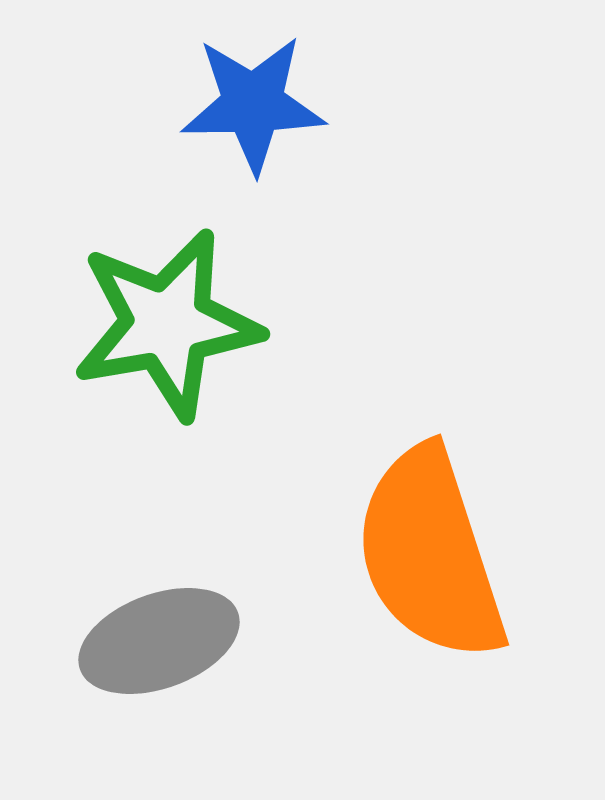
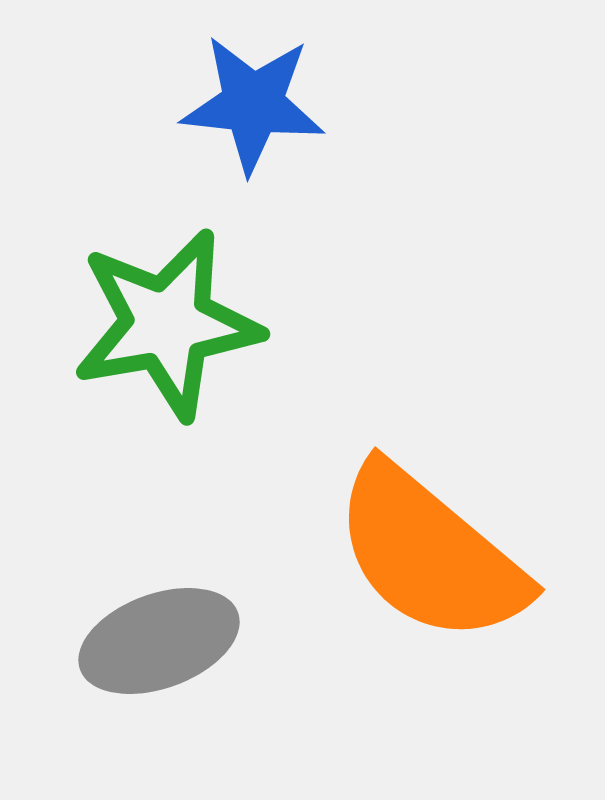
blue star: rotated 7 degrees clockwise
orange semicircle: rotated 32 degrees counterclockwise
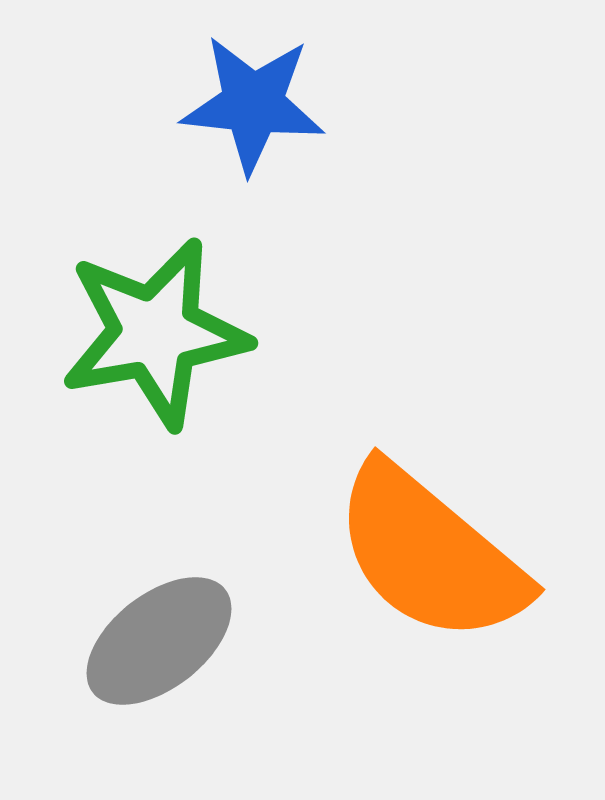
green star: moved 12 px left, 9 px down
gray ellipse: rotated 18 degrees counterclockwise
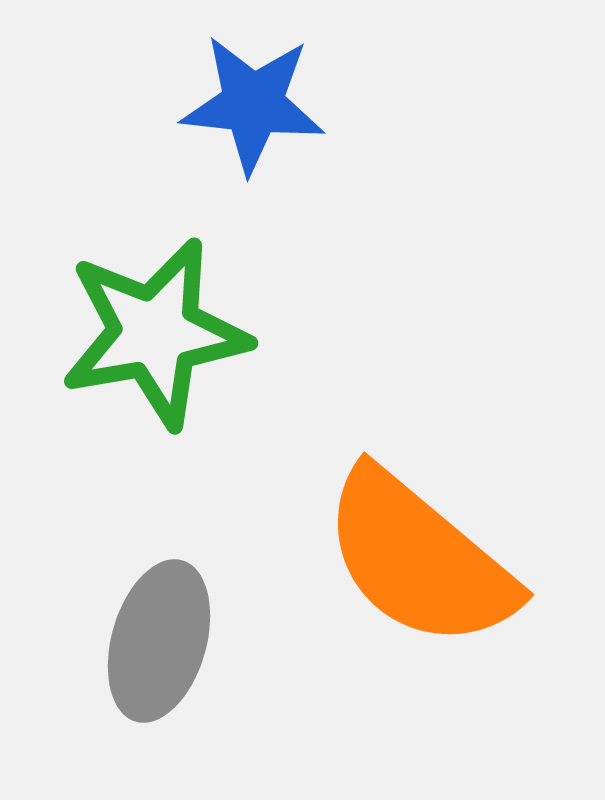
orange semicircle: moved 11 px left, 5 px down
gray ellipse: rotated 36 degrees counterclockwise
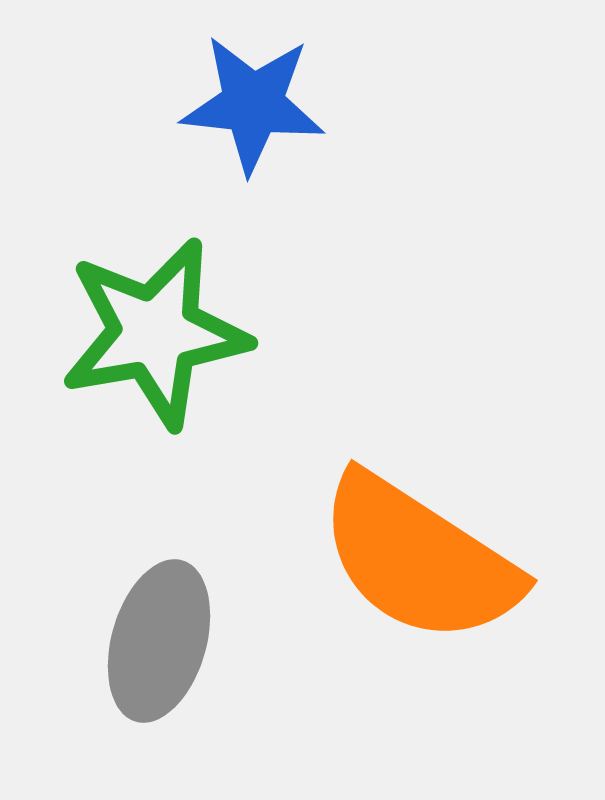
orange semicircle: rotated 7 degrees counterclockwise
